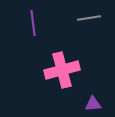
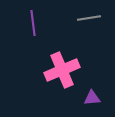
pink cross: rotated 8 degrees counterclockwise
purple triangle: moved 1 px left, 6 px up
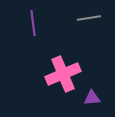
pink cross: moved 1 px right, 4 px down
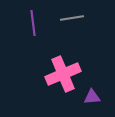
gray line: moved 17 px left
purple triangle: moved 1 px up
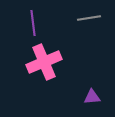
gray line: moved 17 px right
pink cross: moved 19 px left, 12 px up
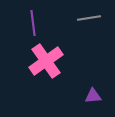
pink cross: moved 2 px right, 1 px up; rotated 12 degrees counterclockwise
purple triangle: moved 1 px right, 1 px up
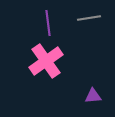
purple line: moved 15 px right
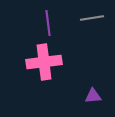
gray line: moved 3 px right
pink cross: moved 2 px left, 1 px down; rotated 28 degrees clockwise
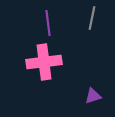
gray line: rotated 70 degrees counterclockwise
purple triangle: rotated 12 degrees counterclockwise
